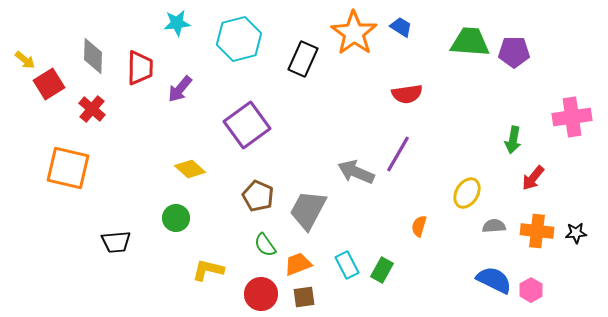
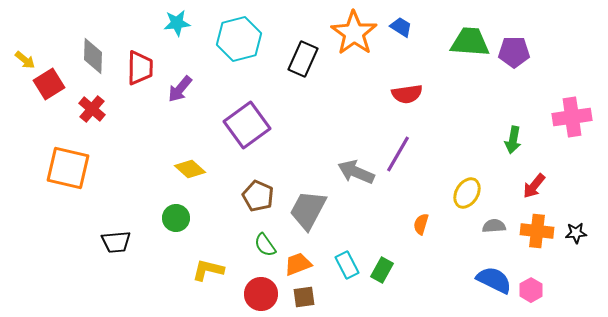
red arrow: moved 1 px right, 8 px down
orange semicircle: moved 2 px right, 2 px up
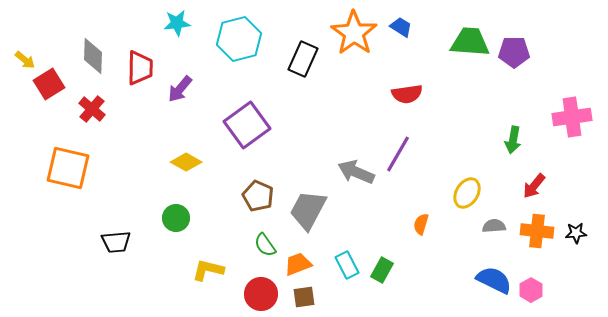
yellow diamond: moved 4 px left, 7 px up; rotated 12 degrees counterclockwise
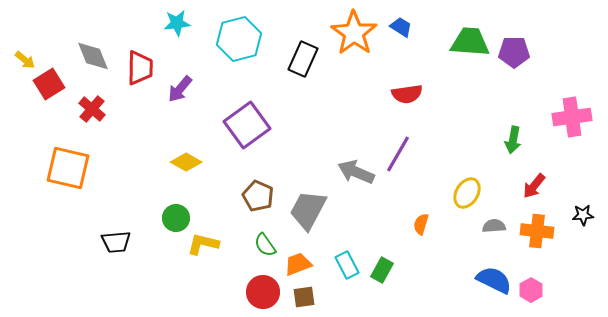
gray diamond: rotated 24 degrees counterclockwise
black star: moved 7 px right, 18 px up
yellow L-shape: moved 5 px left, 26 px up
red circle: moved 2 px right, 2 px up
